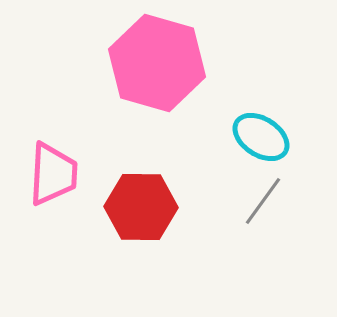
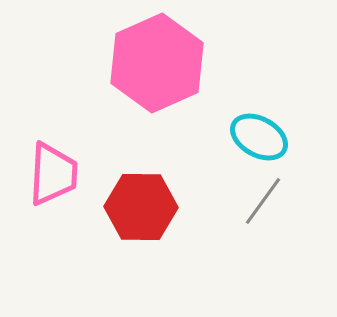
pink hexagon: rotated 20 degrees clockwise
cyan ellipse: moved 2 px left; rotated 4 degrees counterclockwise
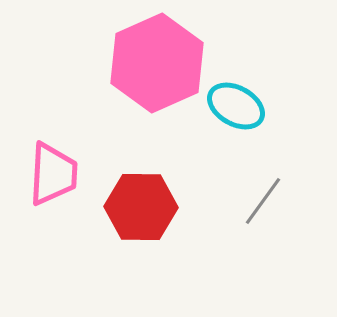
cyan ellipse: moved 23 px left, 31 px up
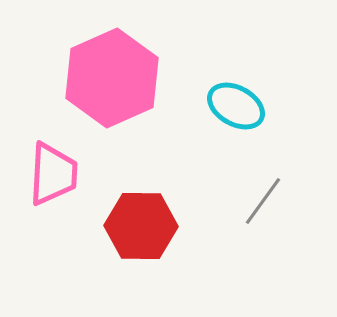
pink hexagon: moved 45 px left, 15 px down
red hexagon: moved 19 px down
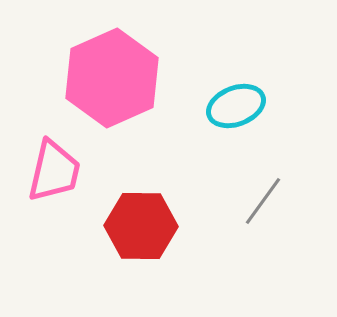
cyan ellipse: rotated 50 degrees counterclockwise
pink trapezoid: moved 1 px right, 3 px up; rotated 10 degrees clockwise
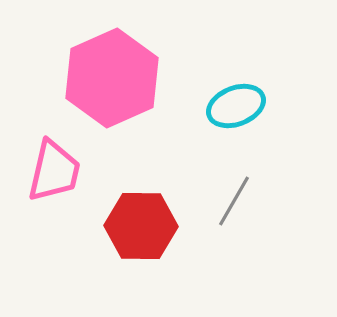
gray line: moved 29 px left; rotated 6 degrees counterclockwise
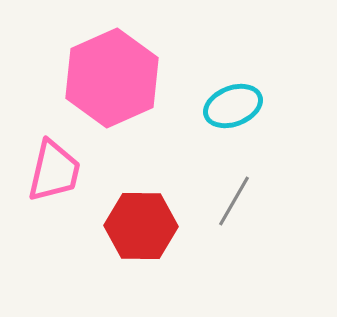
cyan ellipse: moved 3 px left
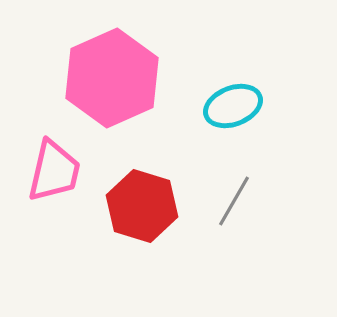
red hexagon: moved 1 px right, 20 px up; rotated 16 degrees clockwise
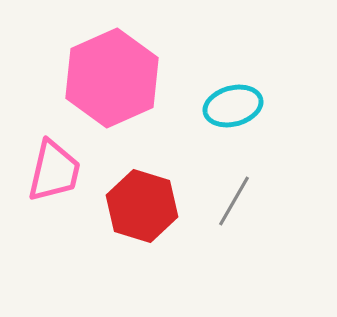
cyan ellipse: rotated 6 degrees clockwise
